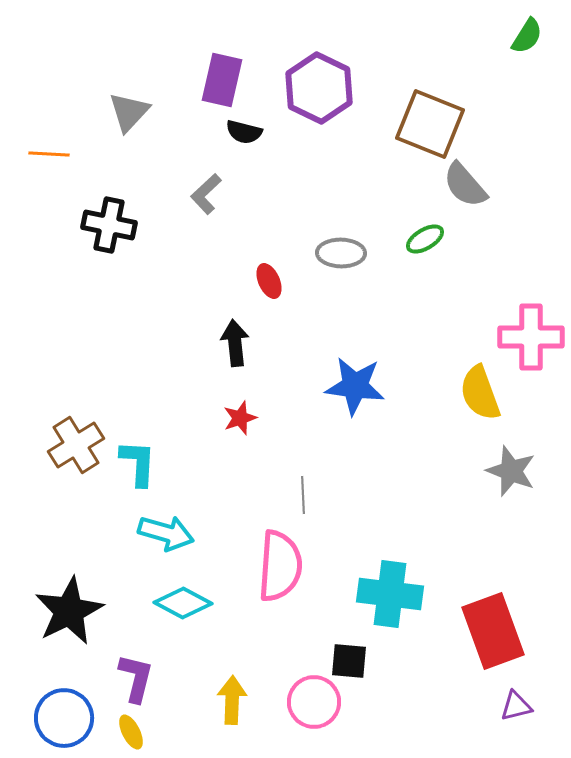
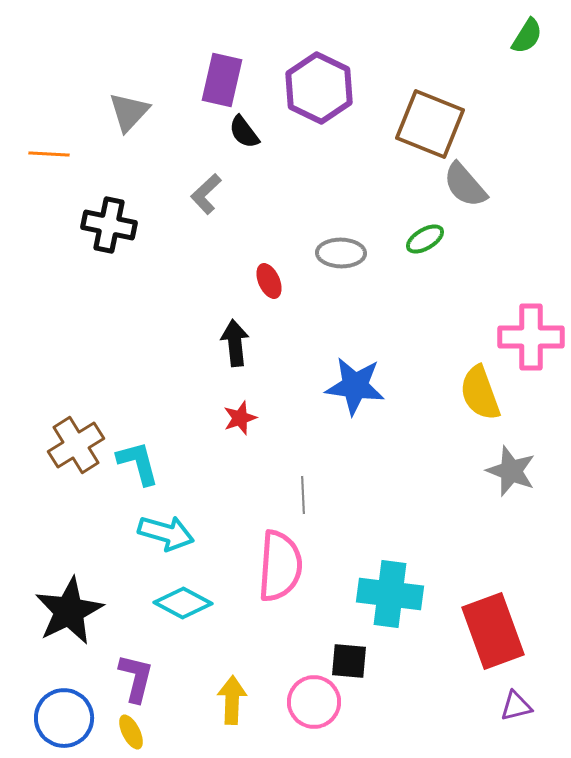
black semicircle: rotated 39 degrees clockwise
cyan L-shape: rotated 18 degrees counterclockwise
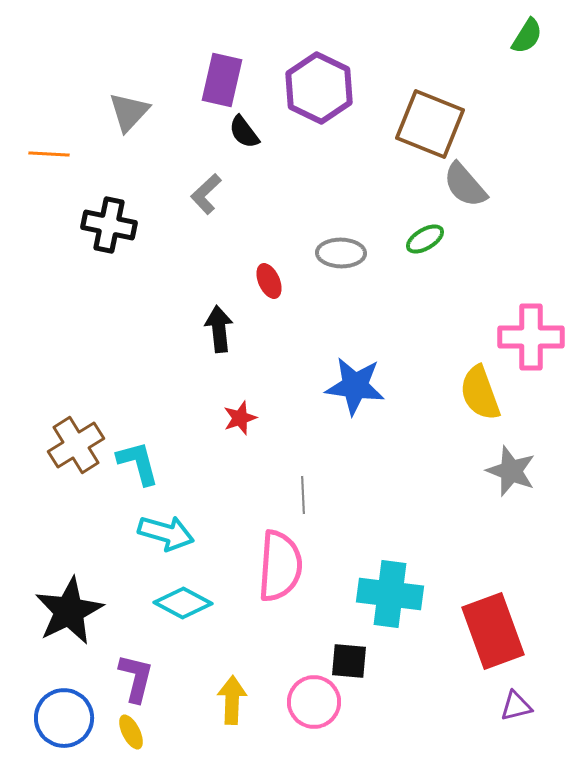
black arrow: moved 16 px left, 14 px up
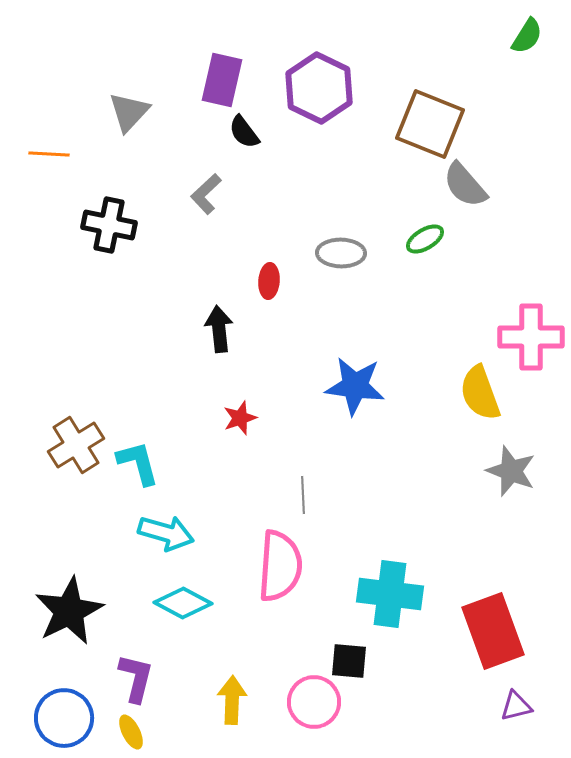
red ellipse: rotated 28 degrees clockwise
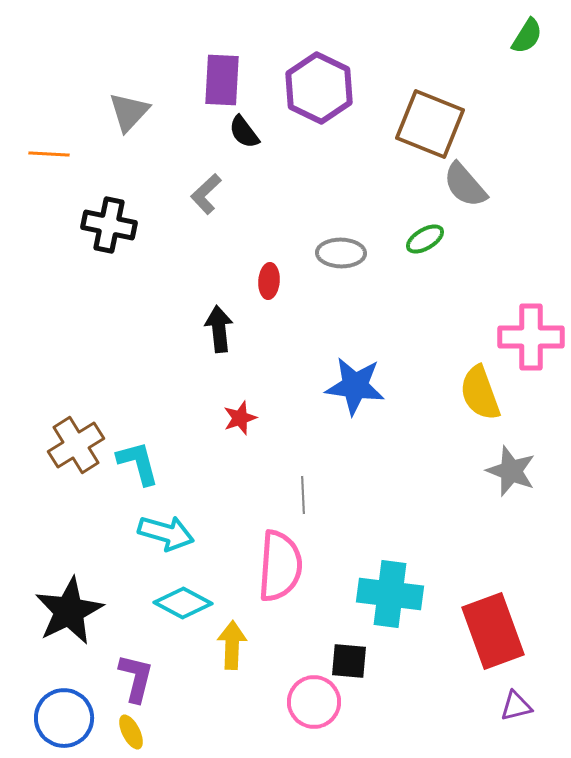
purple rectangle: rotated 10 degrees counterclockwise
yellow arrow: moved 55 px up
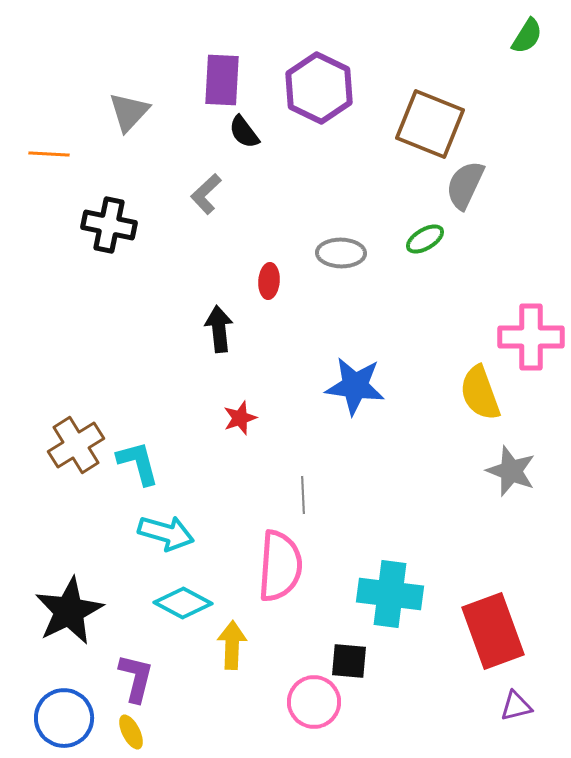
gray semicircle: rotated 66 degrees clockwise
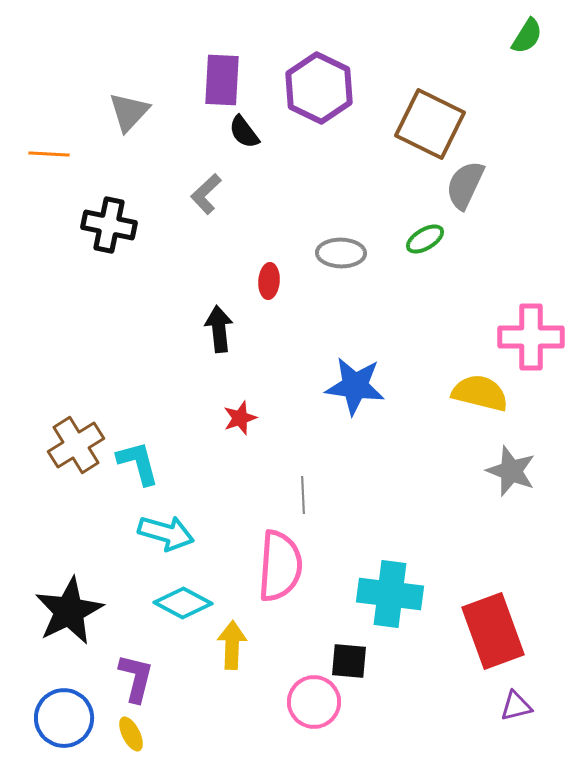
brown square: rotated 4 degrees clockwise
yellow semicircle: rotated 124 degrees clockwise
yellow ellipse: moved 2 px down
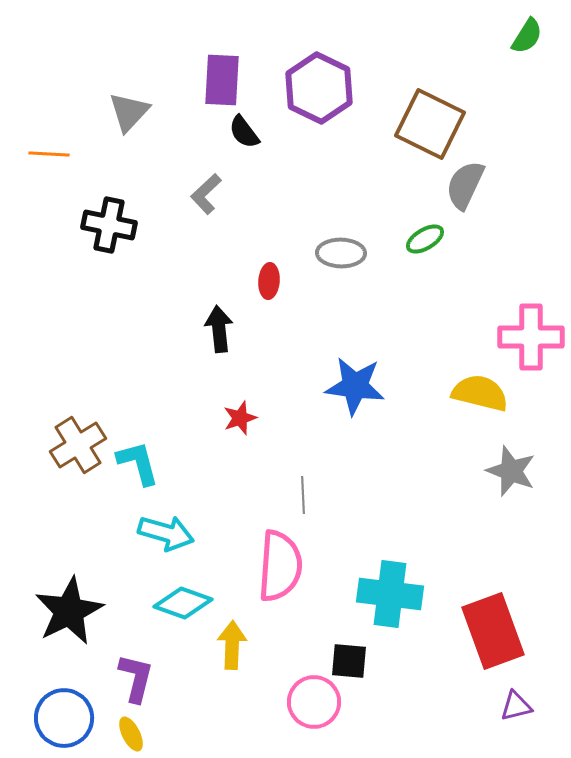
brown cross: moved 2 px right
cyan diamond: rotated 8 degrees counterclockwise
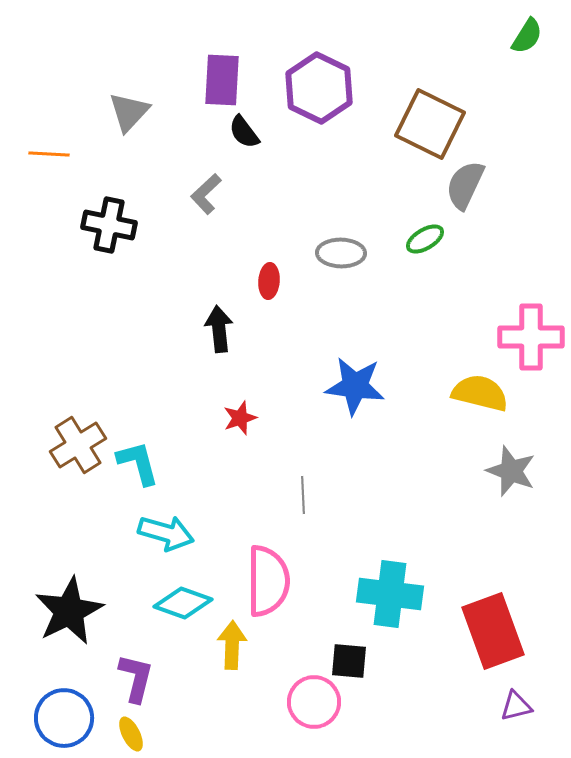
pink semicircle: moved 12 px left, 15 px down; rotated 4 degrees counterclockwise
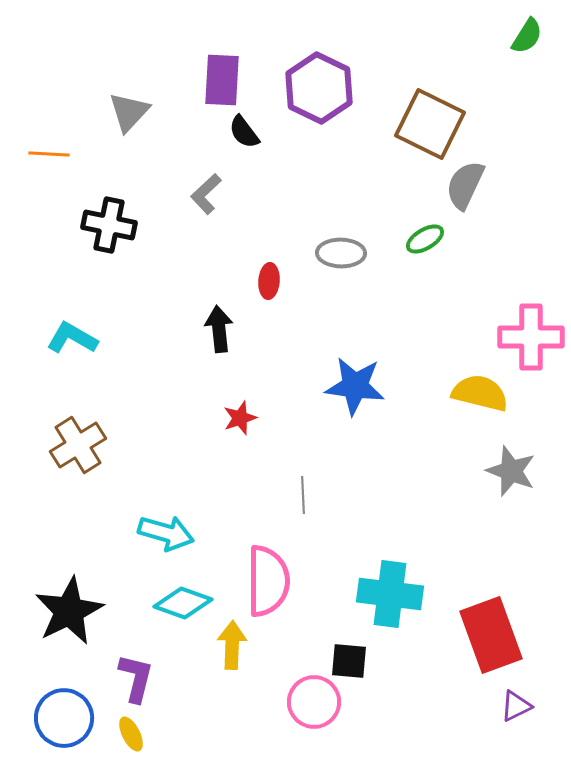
cyan L-shape: moved 66 px left, 125 px up; rotated 45 degrees counterclockwise
red rectangle: moved 2 px left, 4 px down
purple triangle: rotated 12 degrees counterclockwise
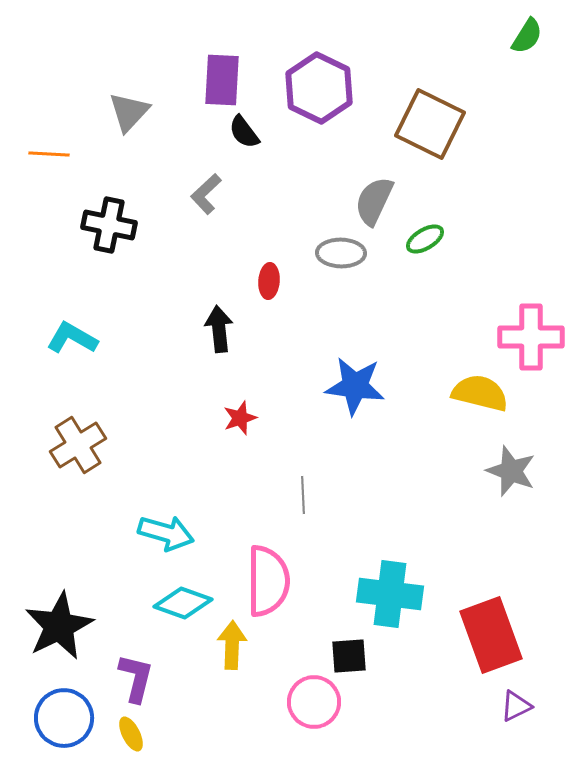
gray semicircle: moved 91 px left, 16 px down
black star: moved 10 px left, 15 px down
black square: moved 5 px up; rotated 9 degrees counterclockwise
